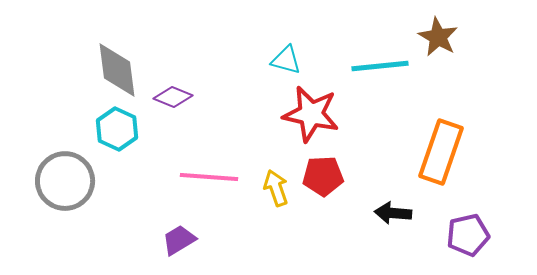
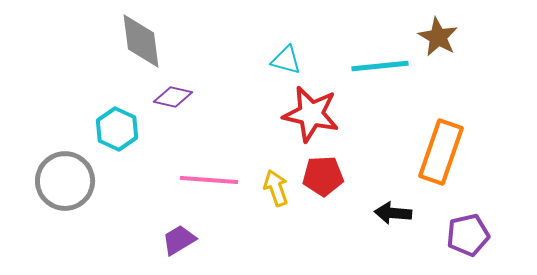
gray diamond: moved 24 px right, 29 px up
purple diamond: rotated 9 degrees counterclockwise
pink line: moved 3 px down
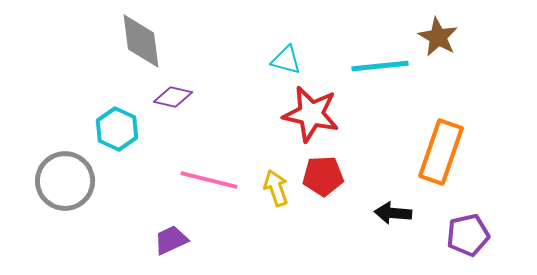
pink line: rotated 10 degrees clockwise
purple trapezoid: moved 8 px left; rotated 6 degrees clockwise
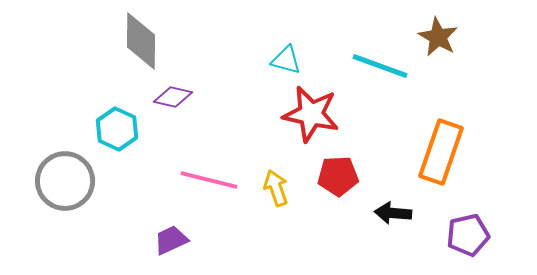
gray diamond: rotated 8 degrees clockwise
cyan line: rotated 26 degrees clockwise
red pentagon: moved 15 px right
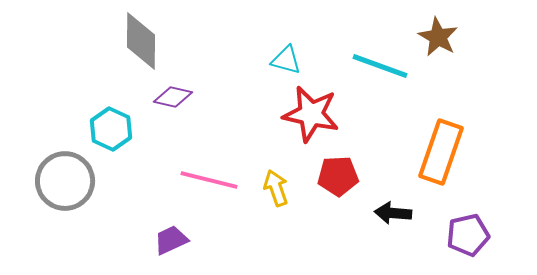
cyan hexagon: moved 6 px left
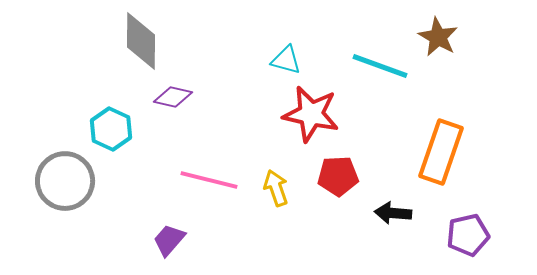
purple trapezoid: moved 2 px left; rotated 24 degrees counterclockwise
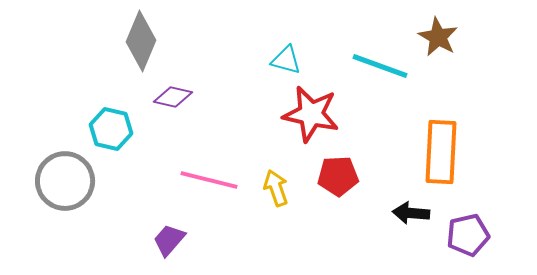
gray diamond: rotated 22 degrees clockwise
cyan hexagon: rotated 12 degrees counterclockwise
orange rectangle: rotated 16 degrees counterclockwise
black arrow: moved 18 px right
